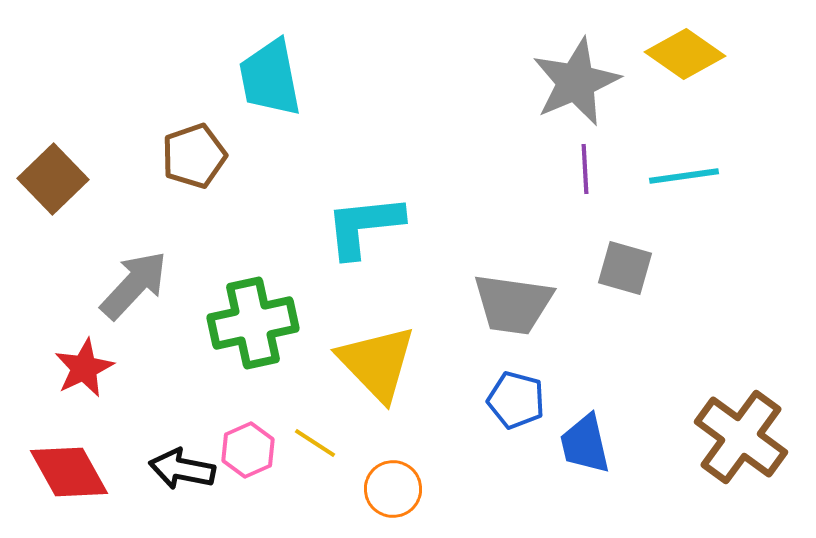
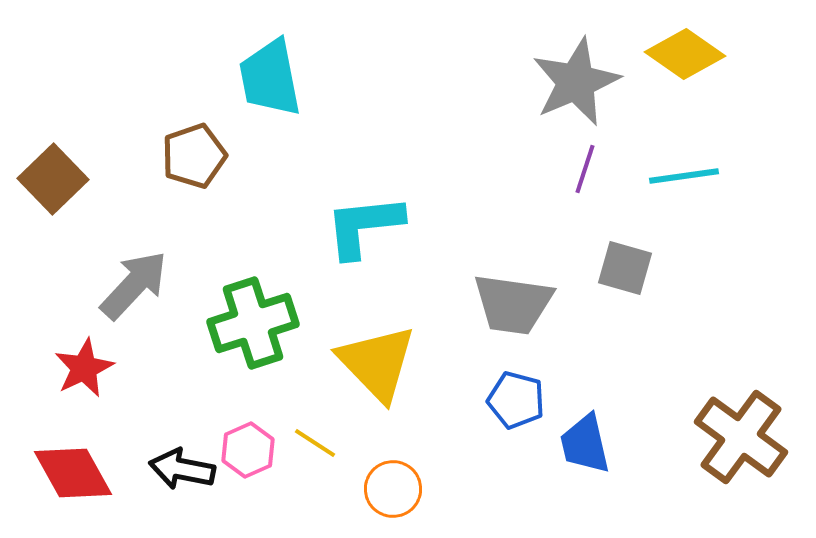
purple line: rotated 21 degrees clockwise
green cross: rotated 6 degrees counterclockwise
red diamond: moved 4 px right, 1 px down
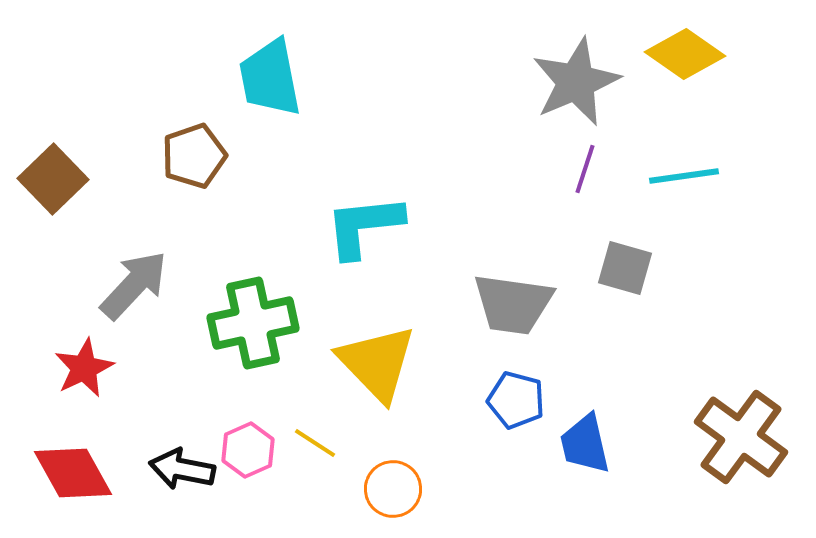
green cross: rotated 6 degrees clockwise
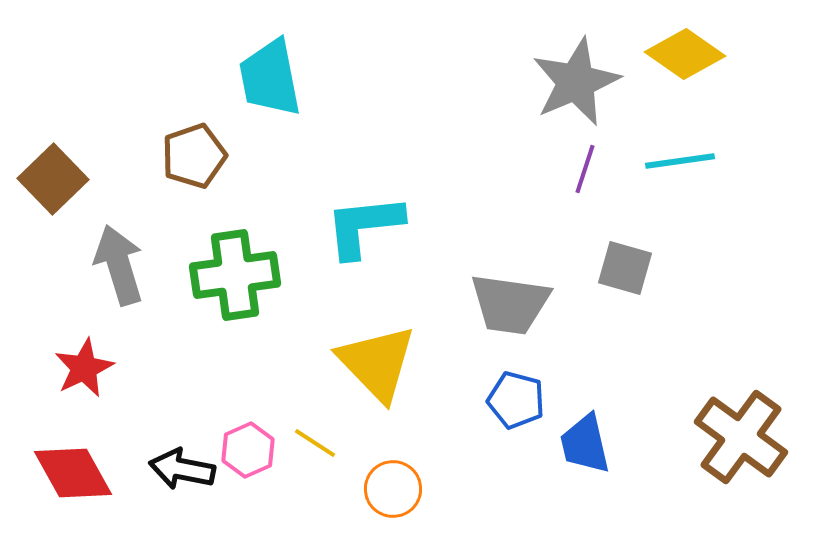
cyan line: moved 4 px left, 15 px up
gray arrow: moved 15 px left, 20 px up; rotated 60 degrees counterclockwise
gray trapezoid: moved 3 px left
green cross: moved 18 px left, 48 px up; rotated 4 degrees clockwise
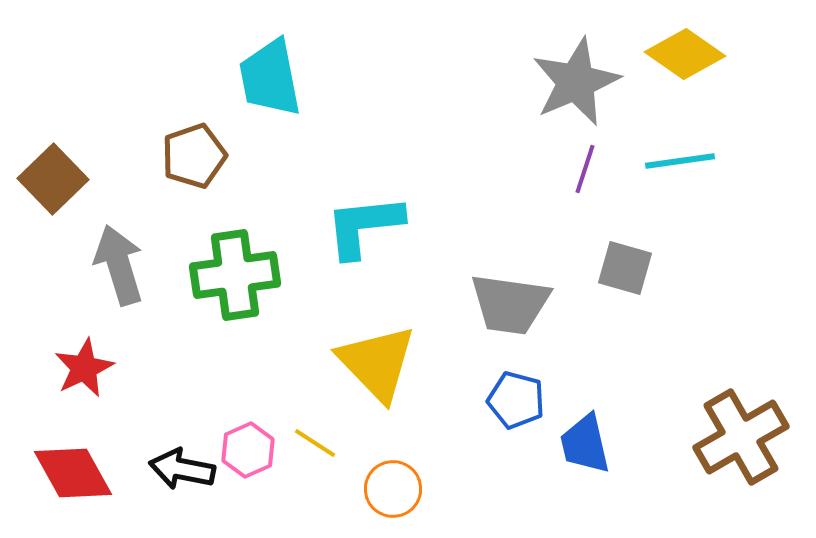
brown cross: rotated 24 degrees clockwise
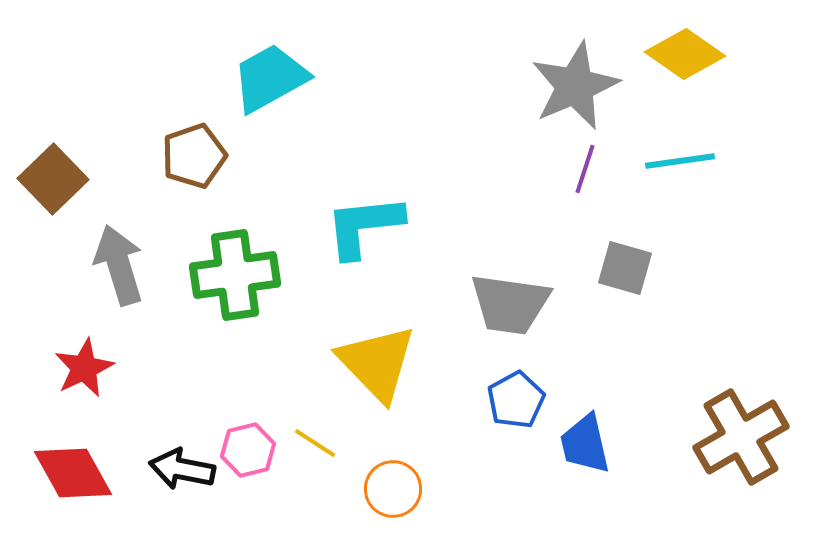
cyan trapezoid: rotated 72 degrees clockwise
gray star: moved 1 px left, 4 px down
blue pentagon: rotated 28 degrees clockwise
pink hexagon: rotated 10 degrees clockwise
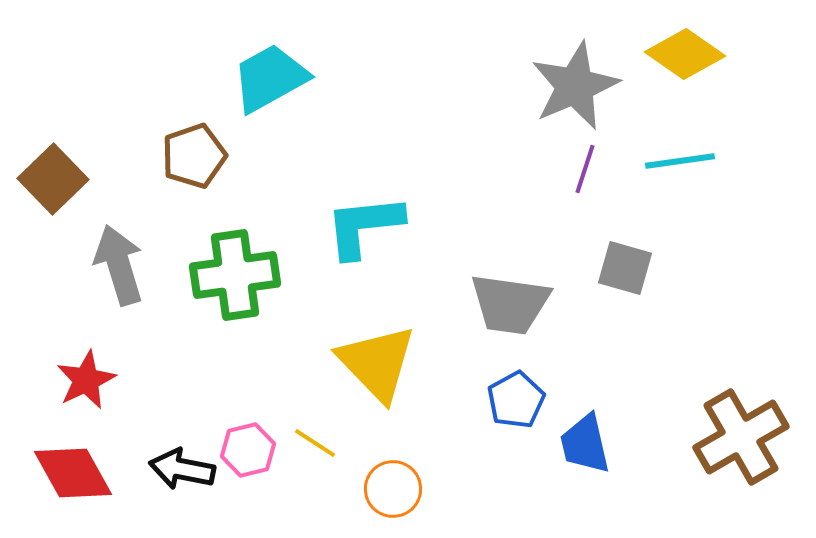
red star: moved 2 px right, 12 px down
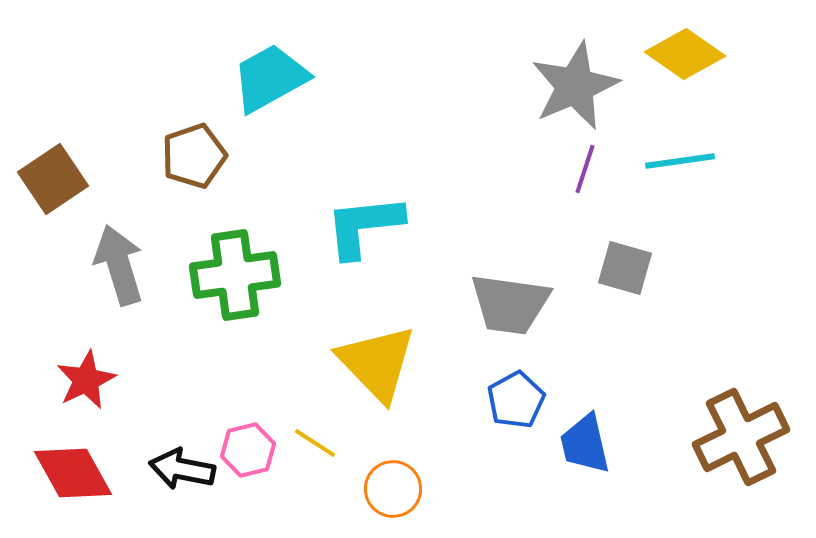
brown square: rotated 10 degrees clockwise
brown cross: rotated 4 degrees clockwise
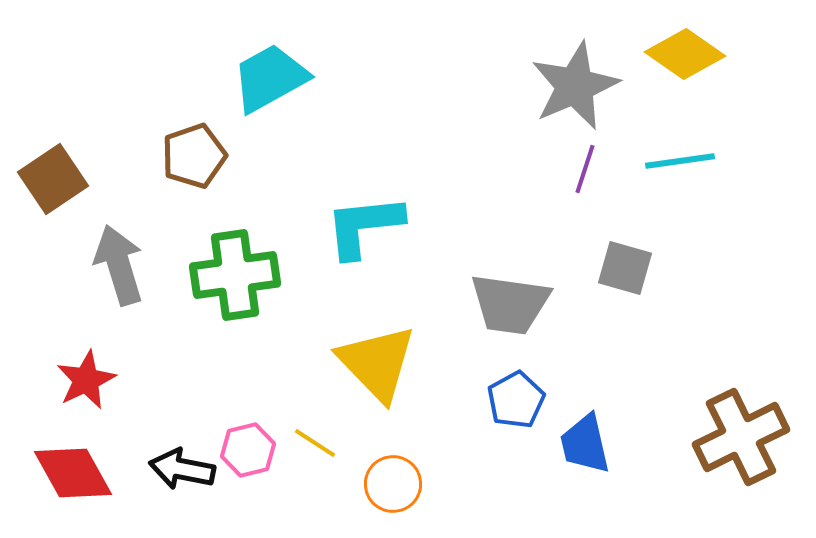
orange circle: moved 5 px up
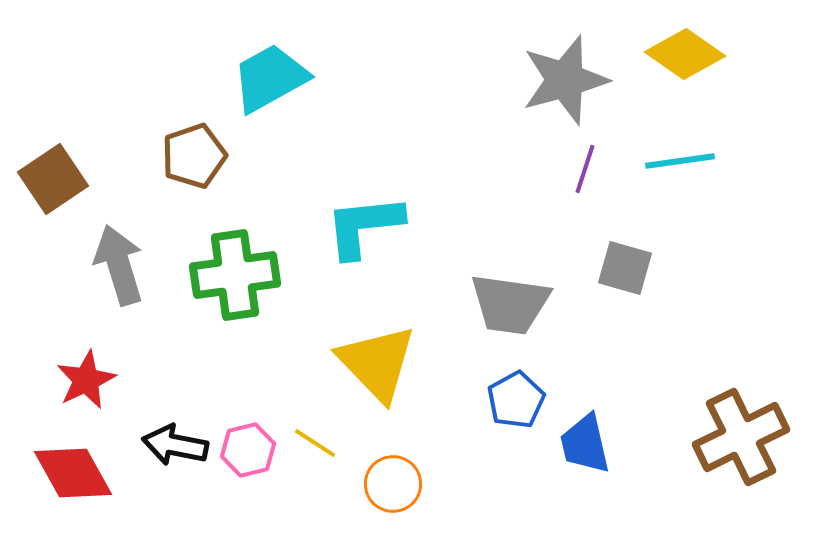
gray star: moved 10 px left, 6 px up; rotated 8 degrees clockwise
black arrow: moved 7 px left, 24 px up
